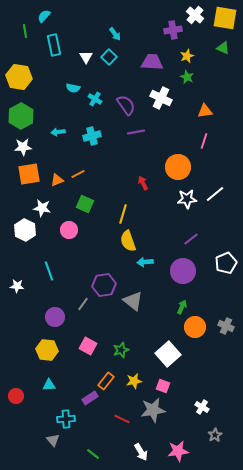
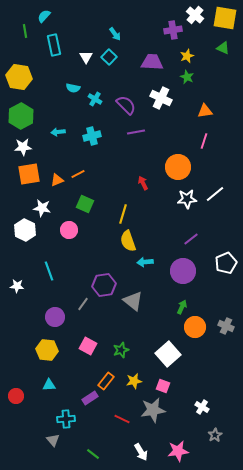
purple semicircle at (126, 105): rotated 10 degrees counterclockwise
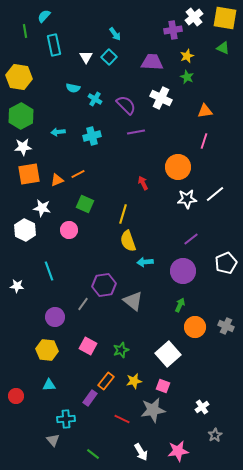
white cross at (195, 15): moved 1 px left, 2 px down; rotated 12 degrees clockwise
green arrow at (182, 307): moved 2 px left, 2 px up
purple rectangle at (90, 398): rotated 21 degrees counterclockwise
white cross at (202, 407): rotated 24 degrees clockwise
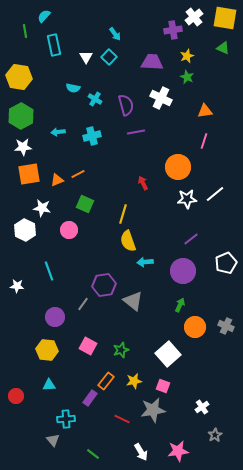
purple semicircle at (126, 105): rotated 30 degrees clockwise
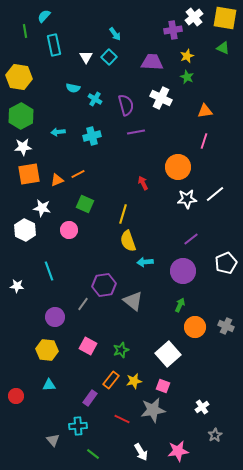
orange rectangle at (106, 381): moved 5 px right, 1 px up
cyan cross at (66, 419): moved 12 px right, 7 px down
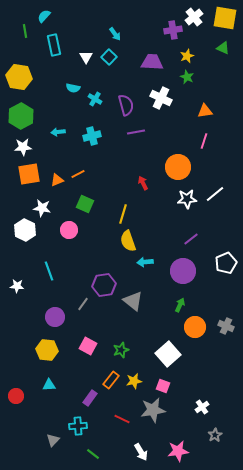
gray triangle at (53, 440): rotated 24 degrees clockwise
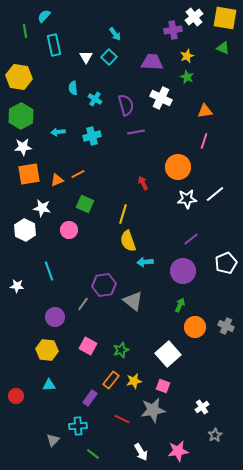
cyan semicircle at (73, 88): rotated 72 degrees clockwise
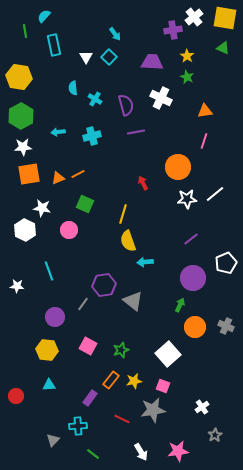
yellow star at (187, 56): rotated 16 degrees counterclockwise
orange triangle at (57, 180): moved 1 px right, 2 px up
purple circle at (183, 271): moved 10 px right, 7 px down
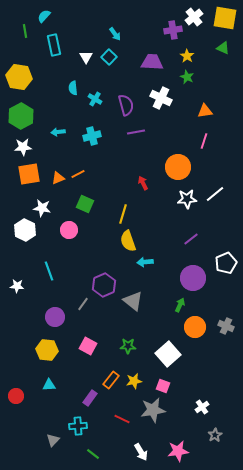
purple hexagon at (104, 285): rotated 15 degrees counterclockwise
green star at (121, 350): moved 7 px right, 4 px up; rotated 21 degrees clockwise
